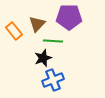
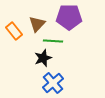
blue cross: moved 3 px down; rotated 20 degrees counterclockwise
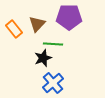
orange rectangle: moved 2 px up
green line: moved 3 px down
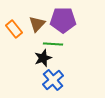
purple pentagon: moved 6 px left, 3 px down
blue cross: moved 3 px up
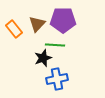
green line: moved 2 px right, 1 px down
blue cross: moved 4 px right, 1 px up; rotated 30 degrees clockwise
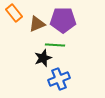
brown triangle: rotated 24 degrees clockwise
orange rectangle: moved 16 px up
blue cross: moved 2 px right; rotated 10 degrees counterclockwise
